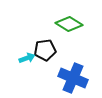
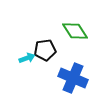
green diamond: moved 6 px right, 7 px down; rotated 24 degrees clockwise
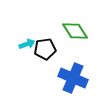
black pentagon: moved 1 px up
cyan arrow: moved 14 px up
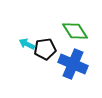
cyan arrow: rotated 133 degrees counterclockwise
blue cross: moved 14 px up
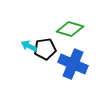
green diamond: moved 5 px left, 2 px up; rotated 40 degrees counterclockwise
cyan arrow: moved 2 px right, 2 px down
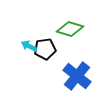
blue cross: moved 4 px right, 12 px down; rotated 16 degrees clockwise
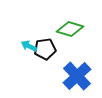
blue cross: rotated 8 degrees clockwise
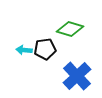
cyan arrow: moved 5 px left, 4 px down; rotated 21 degrees counterclockwise
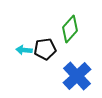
green diamond: rotated 64 degrees counterclockwise
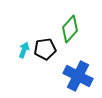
cyan arrow: rotated 105 degrees clockwise
blue cross: moved 1 px right; rotated 20 degrees counterclockwise
